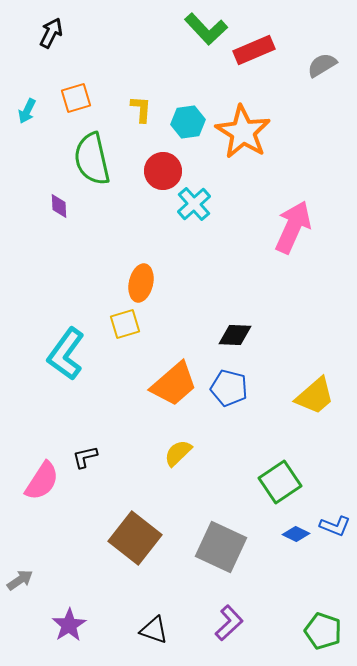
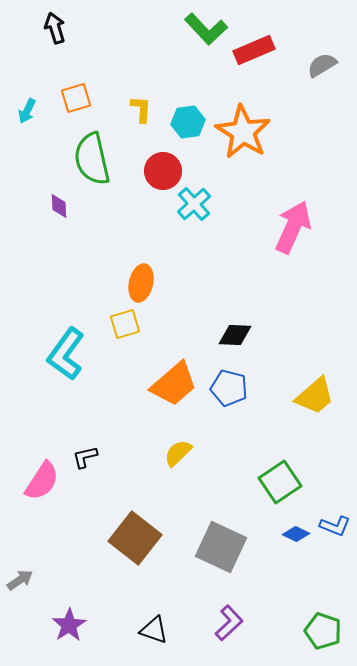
black arrow: moved 4 px right, 5 px up; rotated 44 degrees counterclockwise
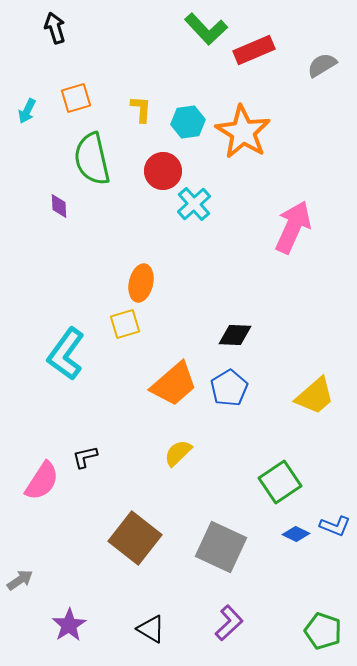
blue pentagon: rotated 27 degrees clockwise
black triangle: moved 3 px left, 1 px up; rotated 12 degrees clockwise
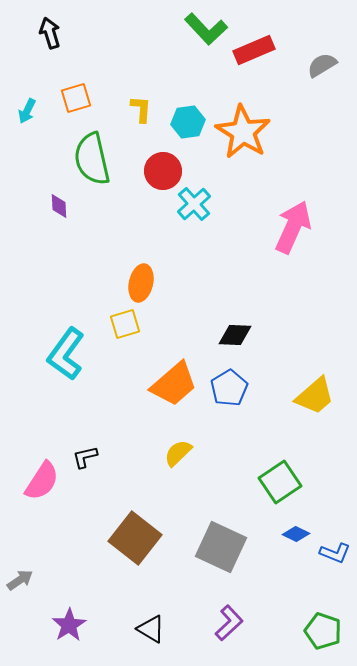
black arrow: moved 5 px left, 5 px down
blue L-shape: moved 27 px down
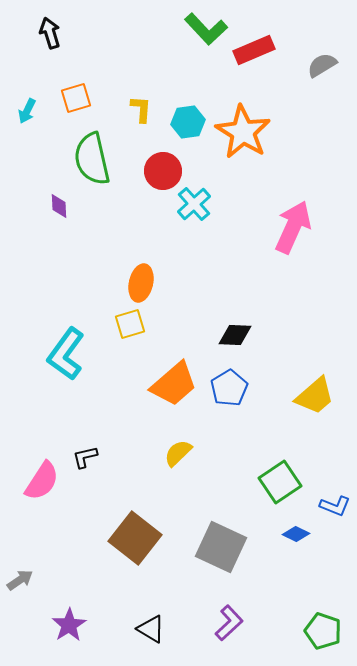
yellow square: moved 5 px right
blue L-shape: moved 47 px up
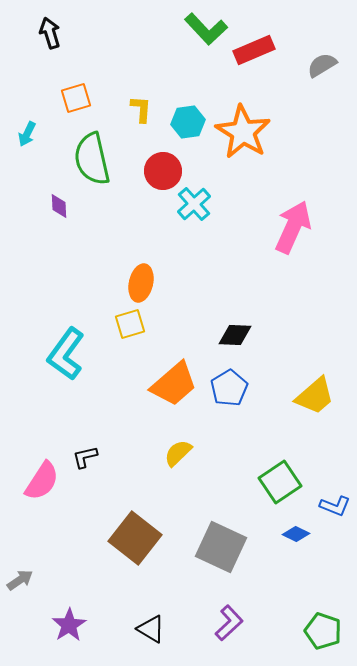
cyan arrow: moved 23 px down
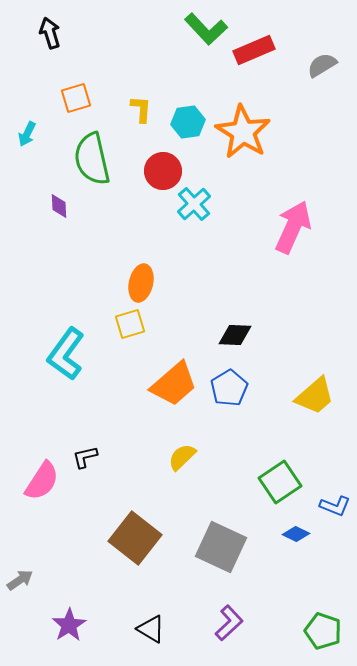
yellow semicircle: moved 4 px right, 4 px down
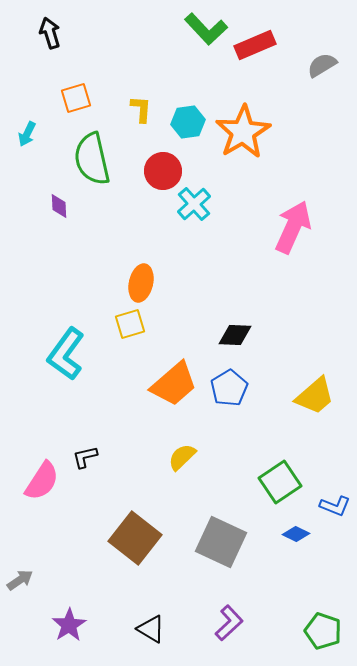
red rectangle: moved 1 px right, 5 px up
orange star: rotated 10 degrees clockwise
gray square: moved 5 px up
